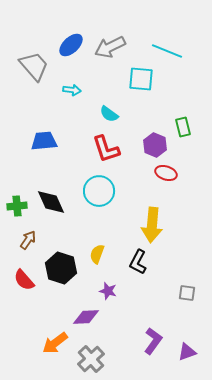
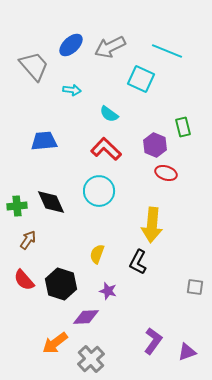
cyan square: rotated 20 degrees clockwise
red L-shape: rotated 152 degrees clockwise
black hexagon: moved 16 px down
gray square: moved 8 px right, 6 px up
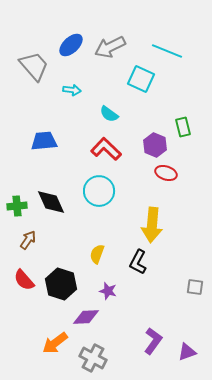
gray cross: moved 2 px right, 1 px up; rotated 20 degrees counterclockwise
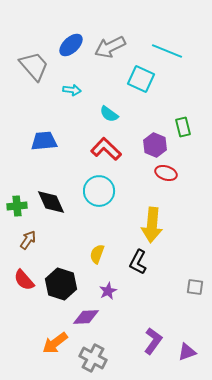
purple star: rotated 30 degrees clockwise
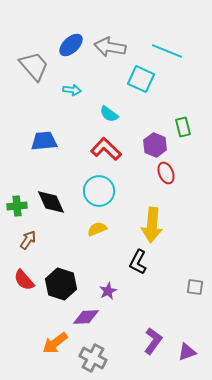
gray arrow: rotated 36 degrees clockwise
red ellipse: rotated 50 degrees clockwise
yellow semicircle: moved 25 px up; rotated 48 degrees clockwise
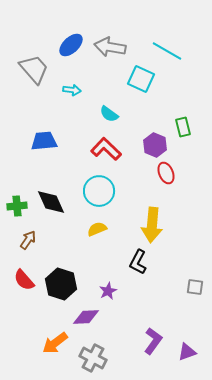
cyan line: rotated 8 degrees clockwise
gray trapezoid: moved 3 px down
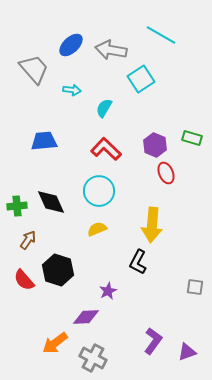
gray arrow: moved 1 px right, 3 px down
cyan line: moved 6 px left, 16 px up
cyan square: rotated 32 degrees clockwise
cyan semicircle: moved 5 px left, 6 px up; rotated 84 degrees clockwise
green rectangle: moved 9 px right, 11 px down; rotated 60 degrees counterclockwise
black hexagon: moved 3 px left, 14 px up
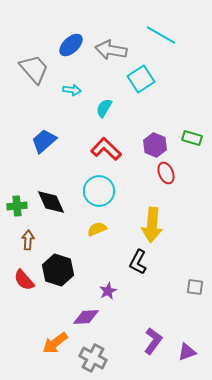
blue trapezoid: rotated 36 degrees counterclockwise
brown arrow: rotated 30 degrees counterclockwise
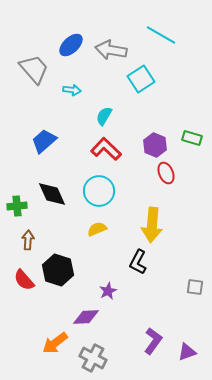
cyan semicircle: moved 8 px down
black diamond: moved 1 px right, 8 px up
